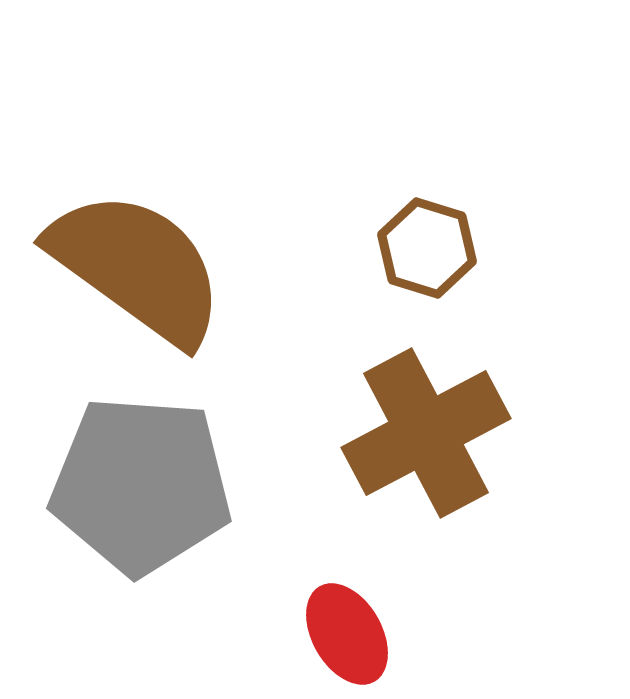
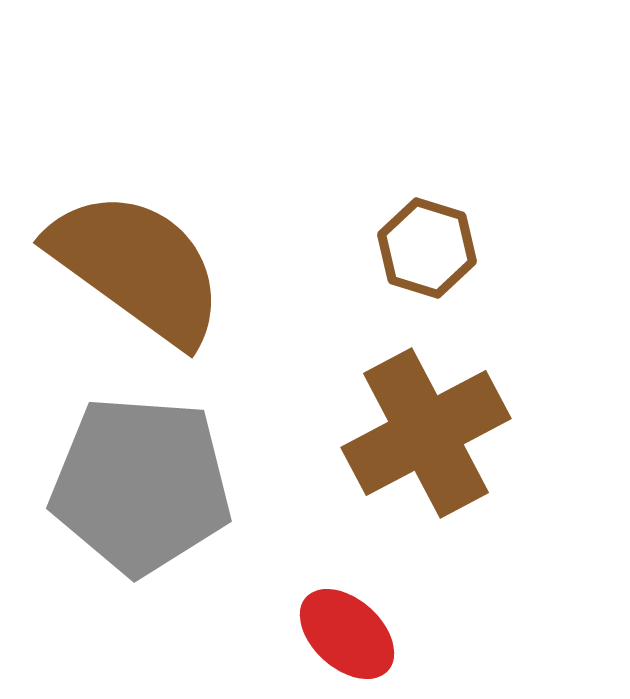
red ellipse: rotated 18 degrees counterclockwise
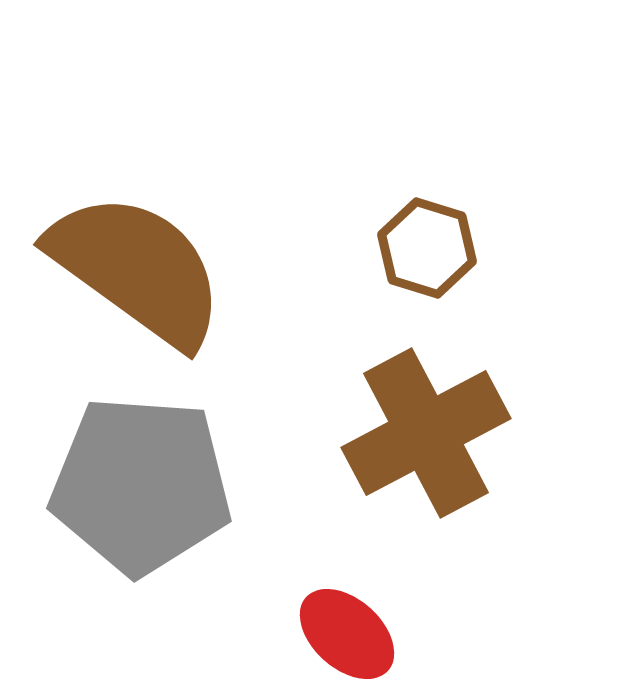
brown semicircle: moved 2 px down
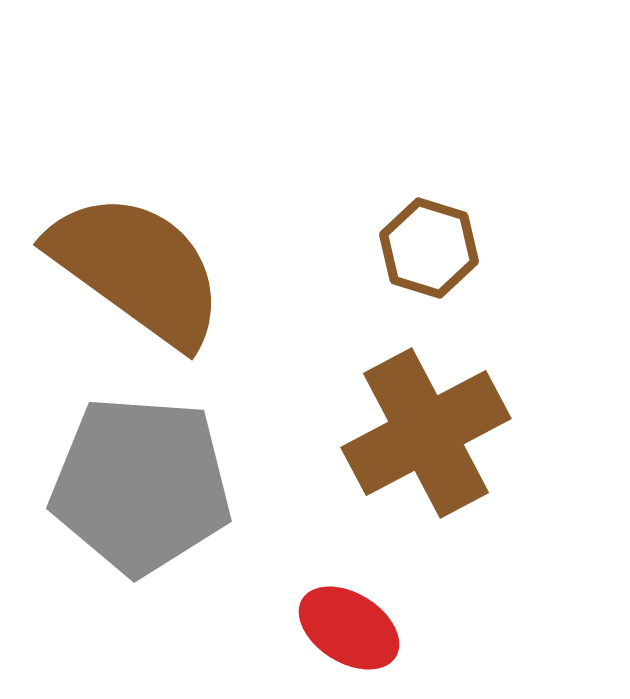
brown hexagon: moved 2 px right
red ellipse: moved 2 px right, 6 px up; rotated 10 degrees counterclockwise
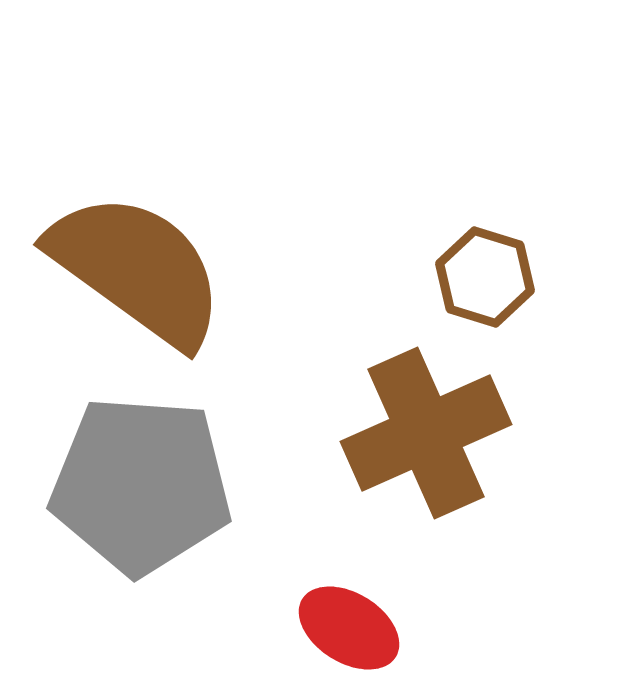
brown hexagon: moved 56 px right, 29 px down
brown cross: rotated 4 degrees clockwise
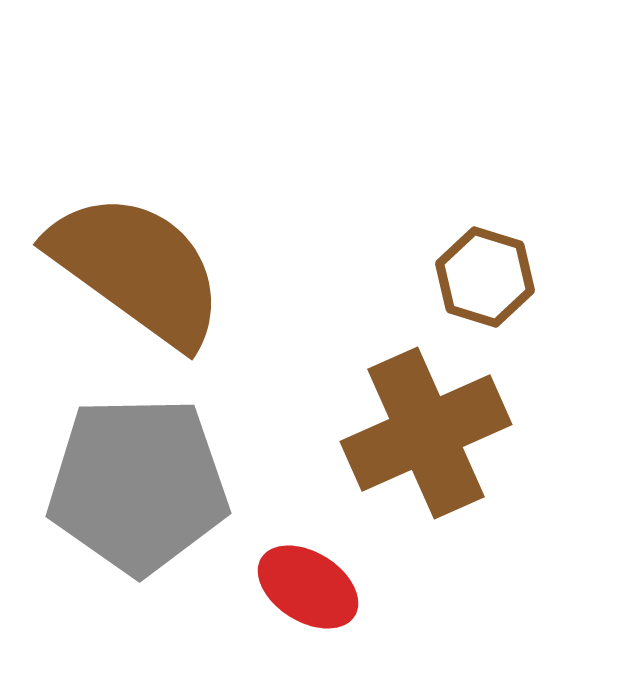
gray pentagon: moved 3 px left; rotated 5 degrees counterclockwise
red ellipse: moved 41 px left, 41 px up
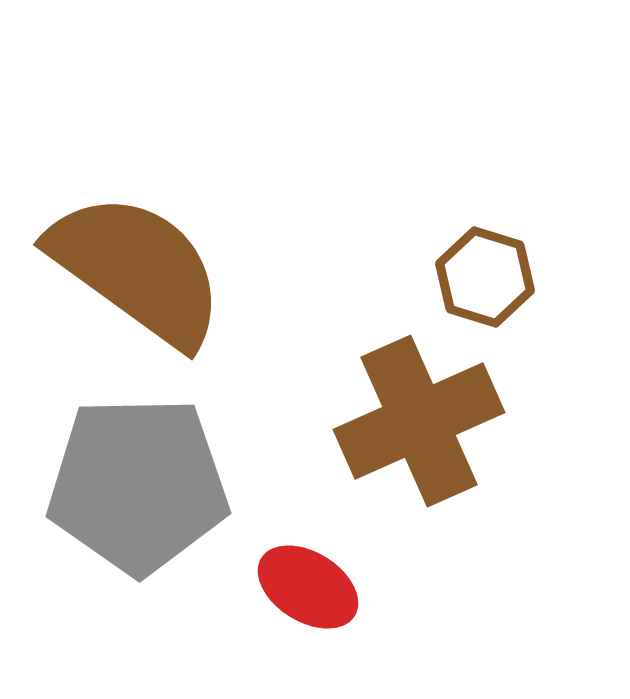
brown cross: moved 7 px left, 12 px up
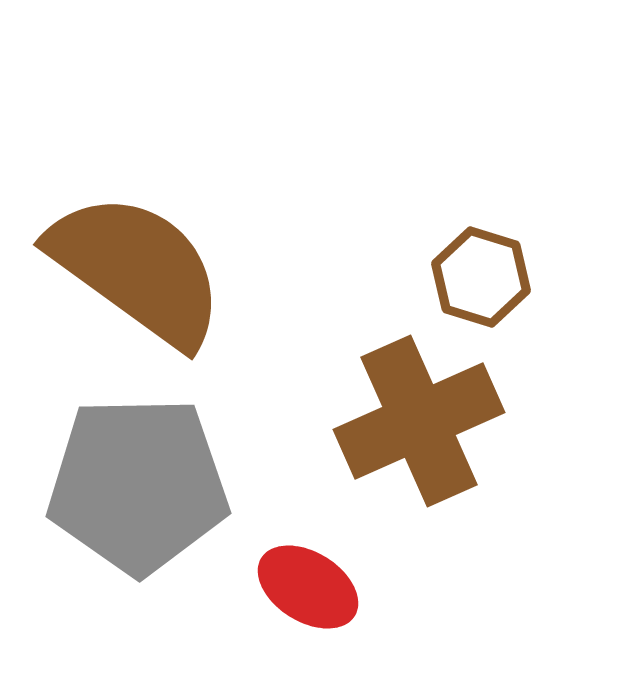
brown hexagon: moved 4 px left
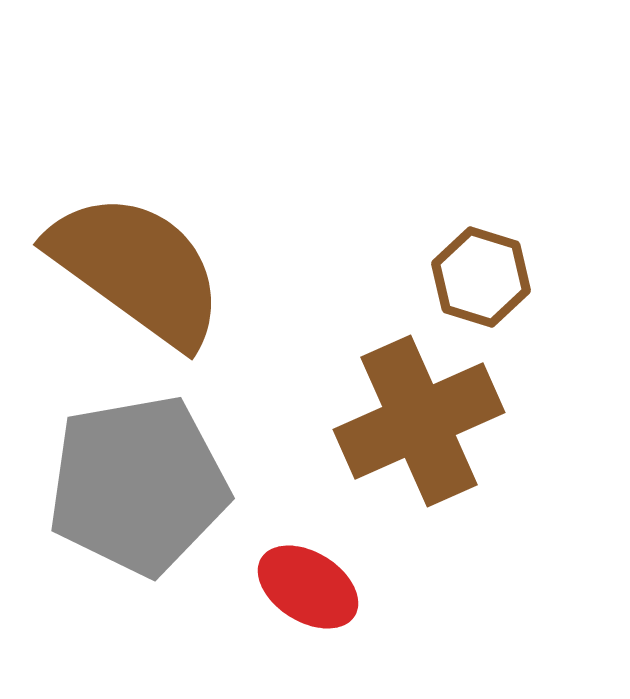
gray pentagon: rotated 9 degrees counterclockwise
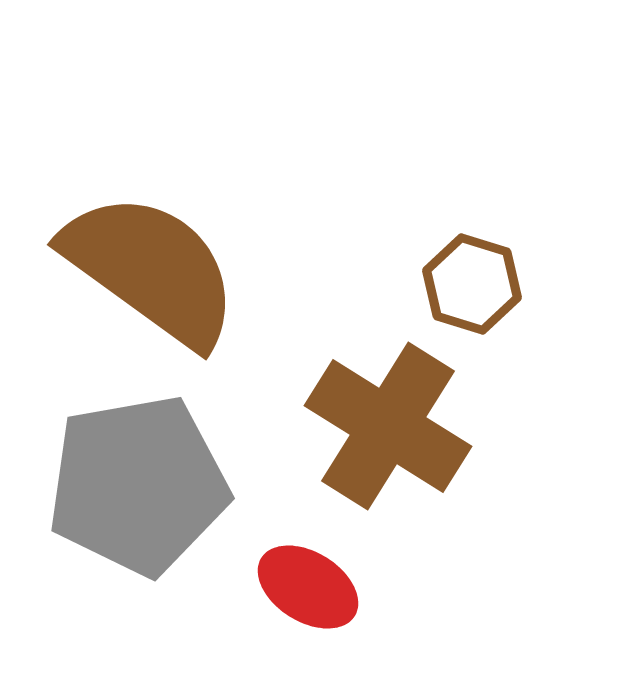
brown semicircle: moved 14 px right
brown hexagon: moved 9 px left, 7 px down
brown cross: moved 31 px left, 5 px down; rotated 34 degrees counterclockwise
